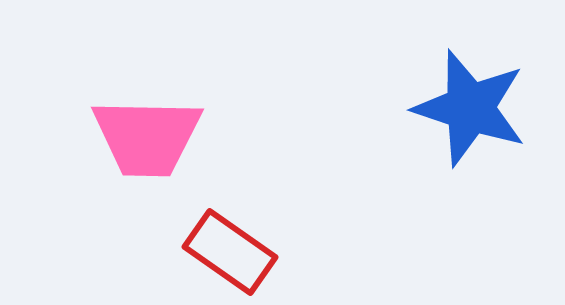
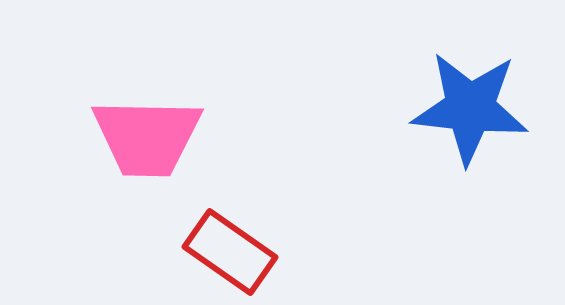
blue star: rotated 12 degrees counterclockwise
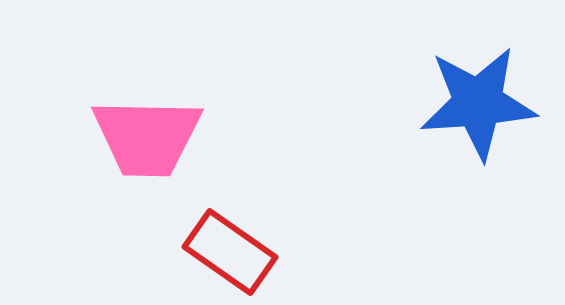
blue star: moved 8 px right, 5 px up; rotated 10 degrees counterclockwise
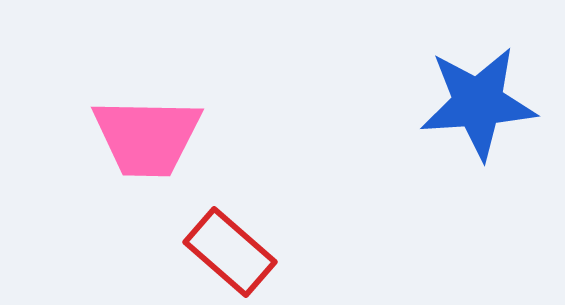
red rectangle: rotated 6 degrees clockwise
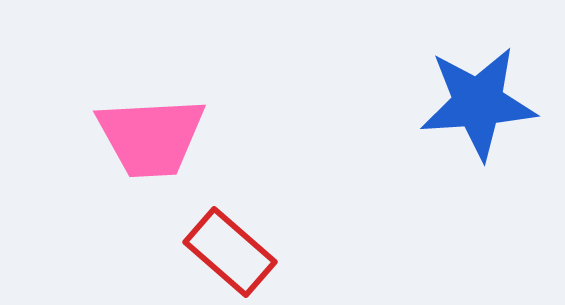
pink trapezoid: moved 4 px right; rotated 4 degrees counterclockwise
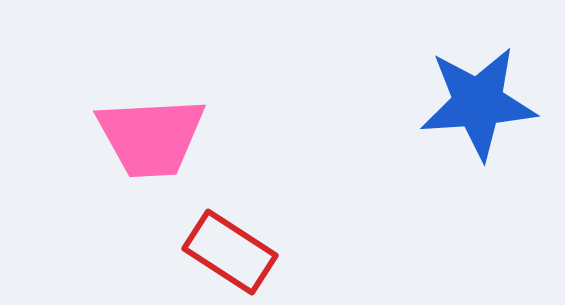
red rectangle: rotated 8 degrees counterclockwise
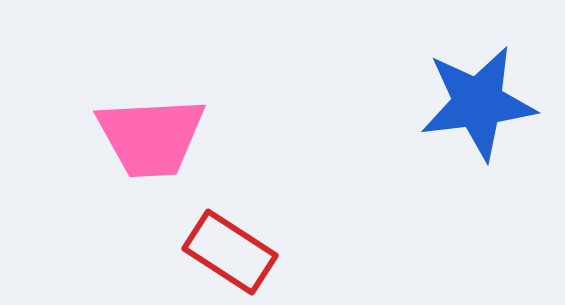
blue star: rotated 3 degrees counterclockwise
